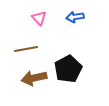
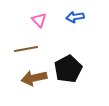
pink triangle: moved 2 px down
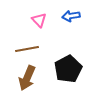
blue arrow: moved 4 px left, 1 px up
brown line: moved 1 px right
brown arrow: moved 7 px left; rotated 55 degrees counterclockwise
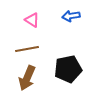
pink triangle: moved 7 px left; rotated 14 degrees counterclockwise
black pentagon: rotated 16 degrees clockwise
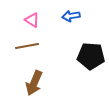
brown line: moved 3 px up
black pentagon: moved 23 px right, 13 px up; rotated 16 degrees clockwise
brown arrow: moved 7 px right, 5 px down
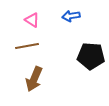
brown arrow: moved 4 px up
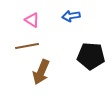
brown arrow: moved 7 px right, 7 px up
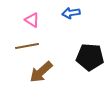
blue arrow: moved 3 px up
black pentagon: moved 1 px left, 1 px down
brown arrow: rotated 25 degrees clockwise
